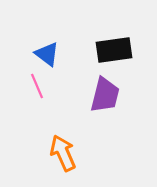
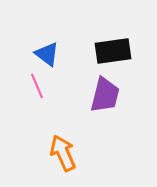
black rectangle: moved 1 px left, 1 px down
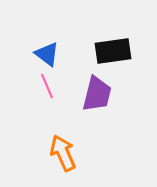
pink line: moved 10 px right
purple trapezoid: moved 8 px left, 1 px up
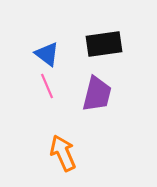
black rectangle: moved 9 px left, 7 px up
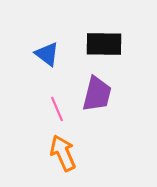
black rectangle: rotated 9 degrees clockwise
pink line: moved 10 px right, 23 px down
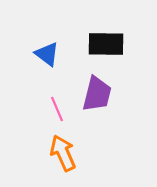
black rectangle: moved 2 px right
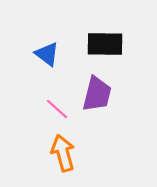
black rectangle: moved 1 px left
pink line: rotated 25 degrees counterclockwise
orange arrow: rotated 9 degrees clockwise
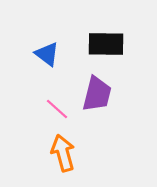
black rectangle: moved 1 px right
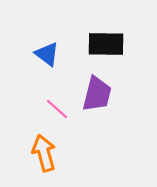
orange arrow: moved 19 px left
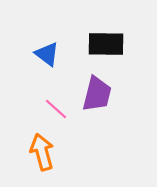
pink line: moved 1 px left
orange arrow: moved 2 px left, 1 px up
